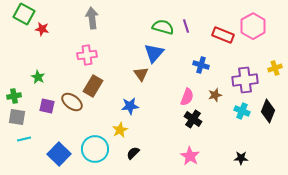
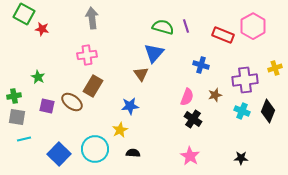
black semicircle: rotated 48 degrees clockwise
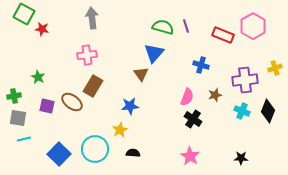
gray square: moved 1 px right, 1 px down
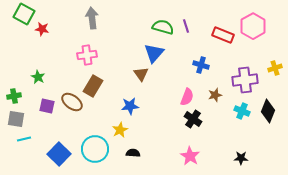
gray square: moved 2 px left, 1 px down
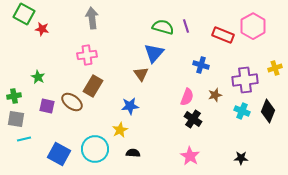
blue square: rotated 15 degrees counterclockwise
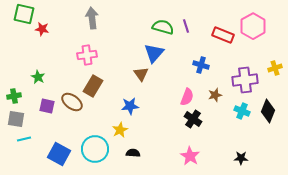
green square: rotated 15 degrees counterclockwise
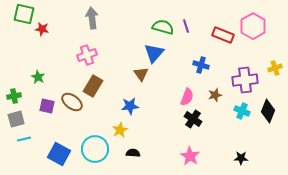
pink cross: rotated 12 degrees counterclockwise
gray square: rotated 24 degrees counterclockwise
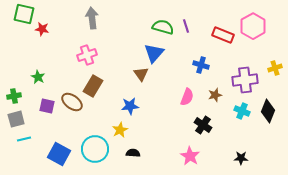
black cross: moved 10 px right, 6 px down
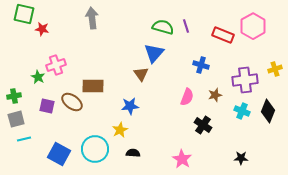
pink cross: moved 31 px left, 10 px down
yellow cross: moved 1 px down
brown rectangle: rotated 60 degrees clockwise
pink star: moved 8 px left, 3 px down
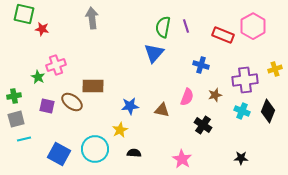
green semicircle: rotated 95 degrees counterclockwise
brown triangle: moved 21 px right, 36 px down; rotated 42 degrees counterclockwise
black semicircle: moved 1 px right
